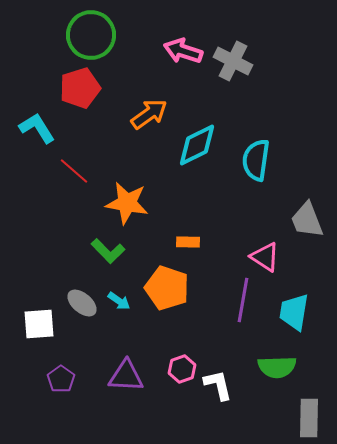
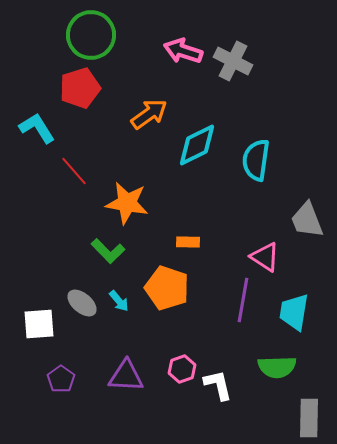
red line: rotated 8 degrees clockwise
cyan arrow: rotated 15 degrees clockwise
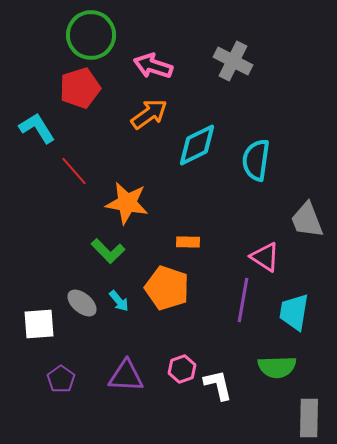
pink arrow: moved 30 px left, 15 px down
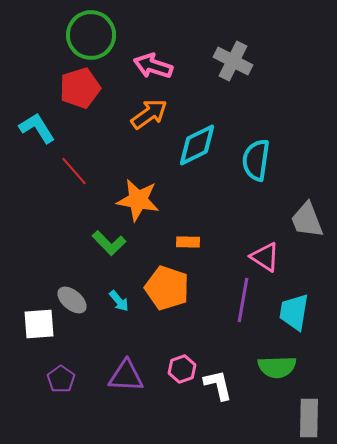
orange star: moved 11 px right, 3 px up
green L-shape: moved 1 px right, 8 px up
gray ellipse: moved 10 px left, 3 px up
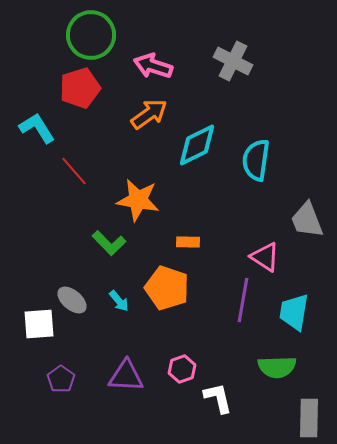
white L-shape: moved 13 px down
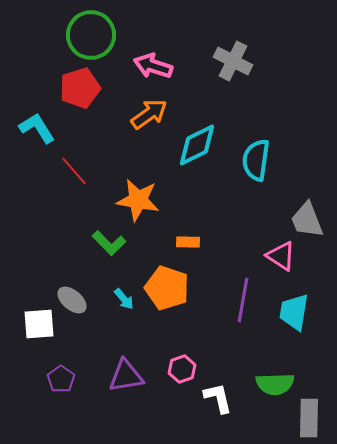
pink triangle: moved 16 px right, 1 px up
cyan arrow: moved 5 px right, 2 px up
green semicircle: moved 2 px left, 17 px down
purple triangle: rotated 12 degrees counterclockwise
